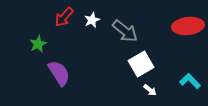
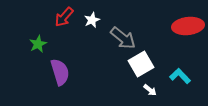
gray arrow: moved 2 px left, 7 px down
purple semicircle: moved 1 px right, 1 px up; rotated 16 degrees clockwise
cyan L-shape: moved 10 px left, 5 px up
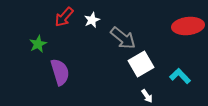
white arrow: moved 3 px left, 6 px down; rotated 16 degrees clockwise
